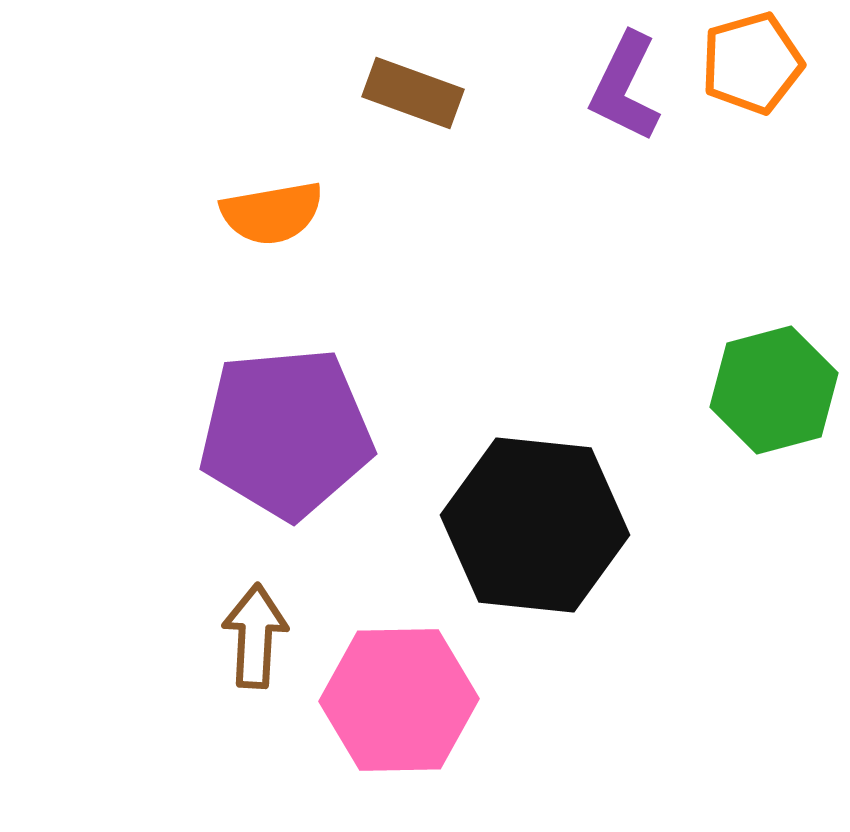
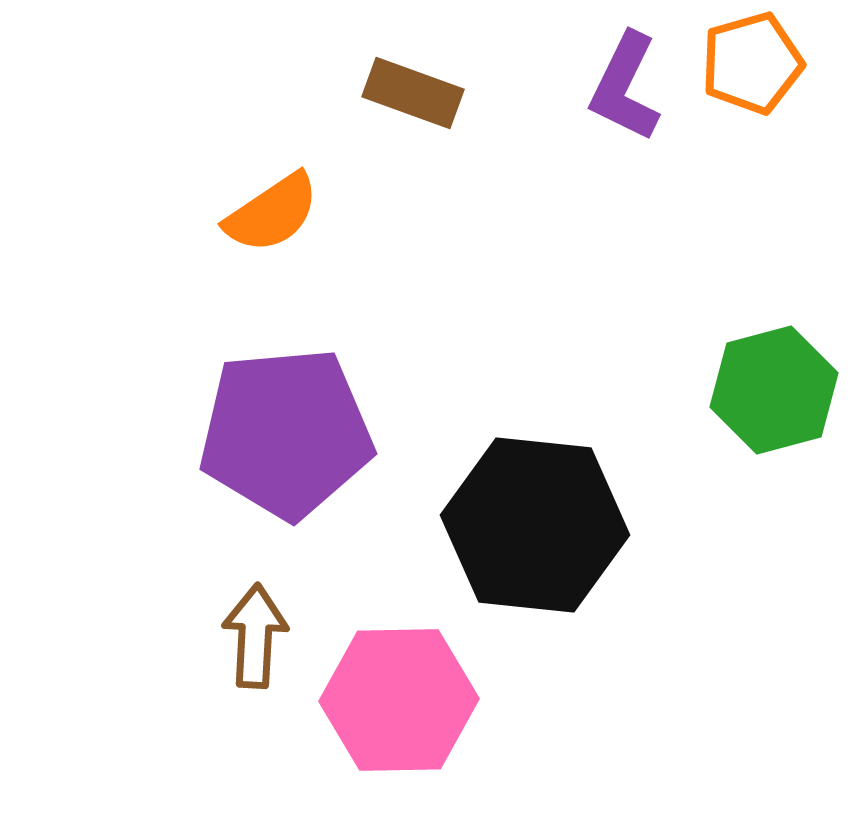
orange semicircle: rotated 24 degrees counterclockwise
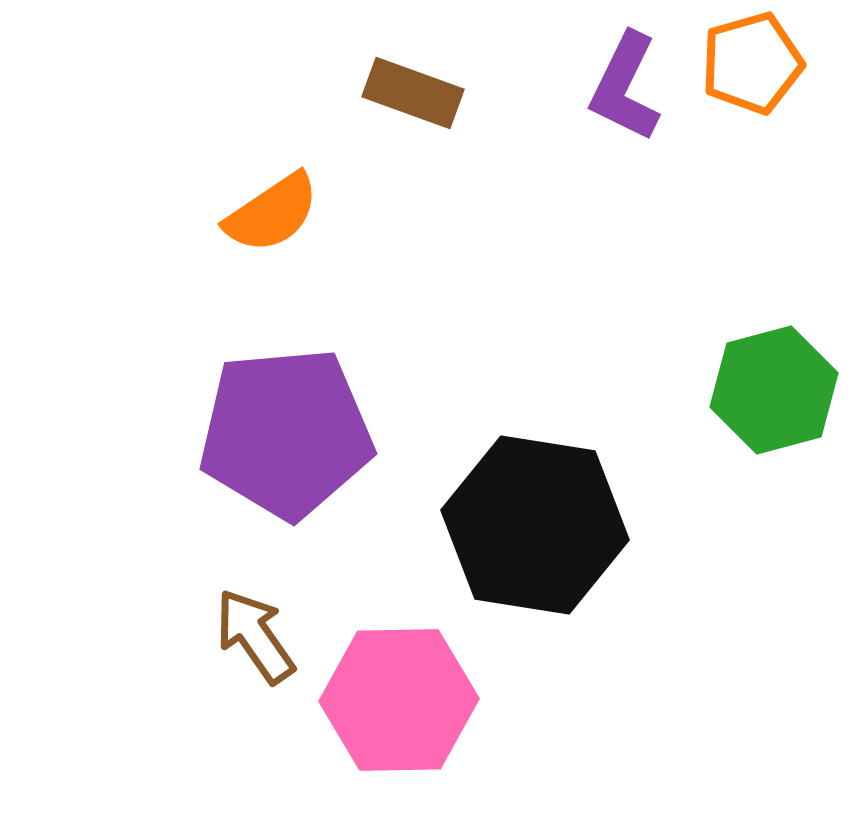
black hexagon: rotated 3 degrees clockwise
brown arrow: rotated 38 degrees counterclockwise
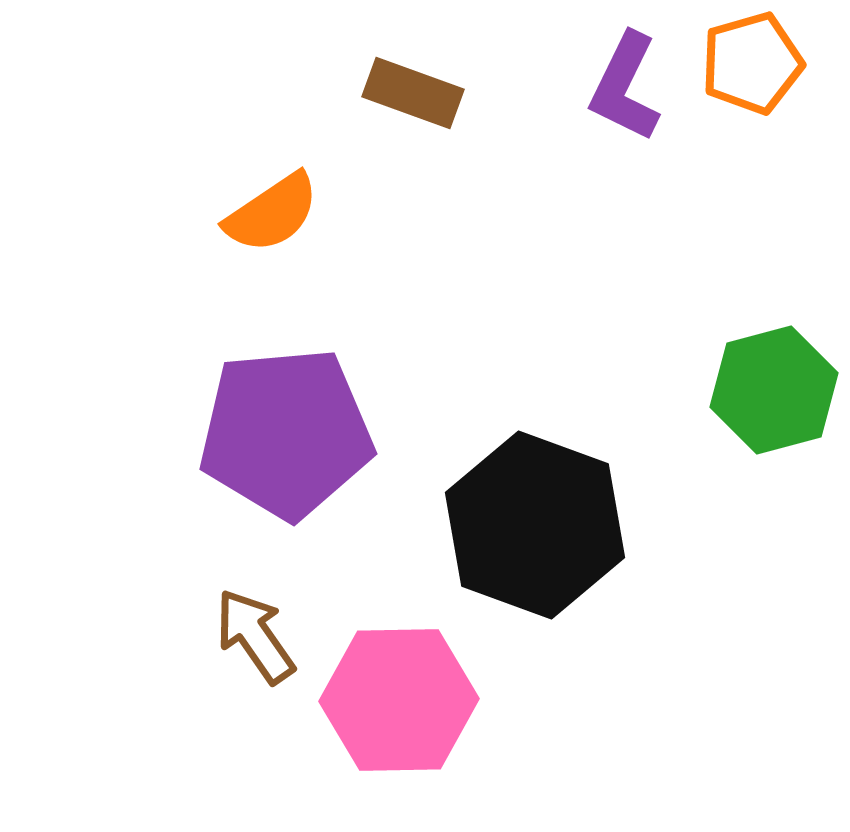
black hexagon: rotated 11 degrees clockwise
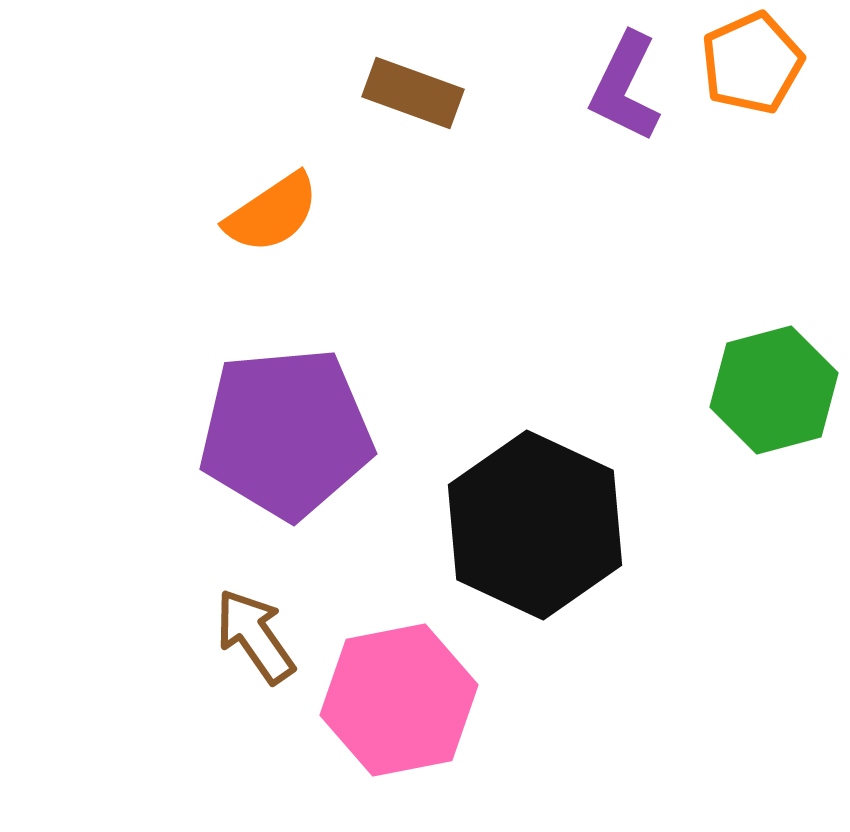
orange pentagon: rotated 8 degrees counterclockwise
black hexagon: rotated 5 degrees clockwise
pink hexagon: rotated 10 degrees counterclockwise
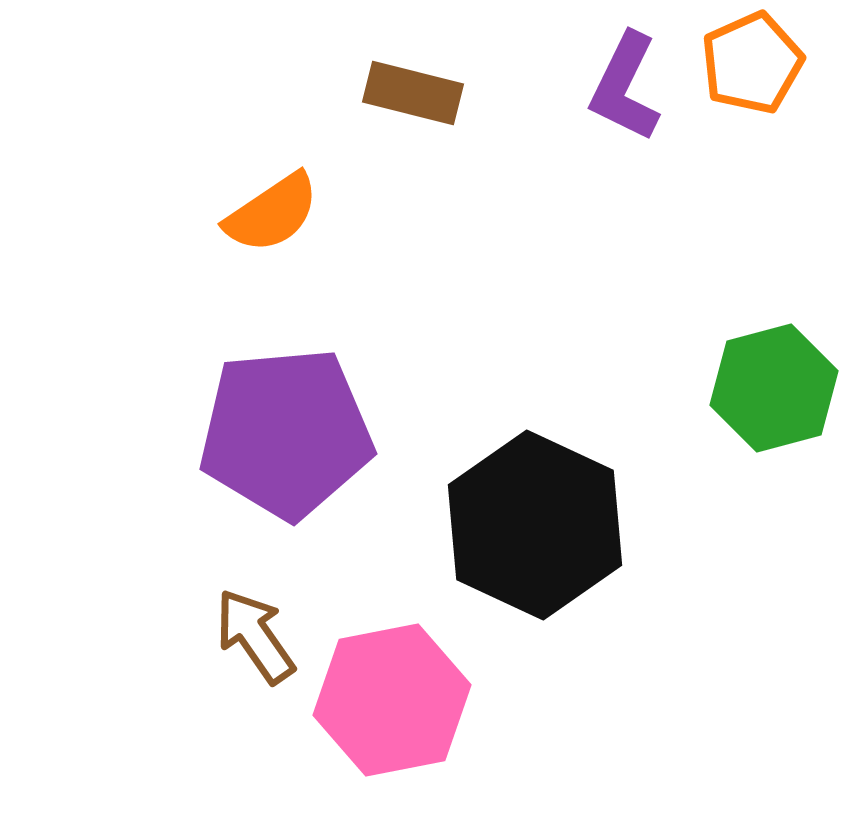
brown rectangle: rotated 6 degrees counterclockwise
green hexagon: moved 2 px up
pink hexagon: moved 7 px left
